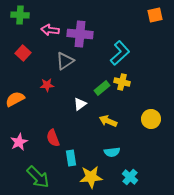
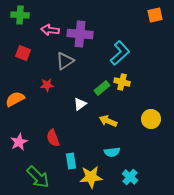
red square: rotated 21 degrees counterclockwise
cyan rectangle: moved 3 px down
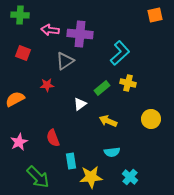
yellow cross: moved 6 px right, 1 px down
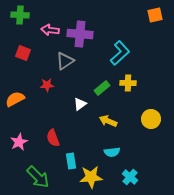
yellow cross: rotated 14 degrees counterclockwise
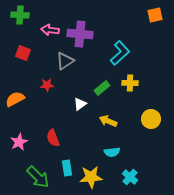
yellow cross: moved 2 px right
cyan rectangle: moved 4 px left, 7 px down
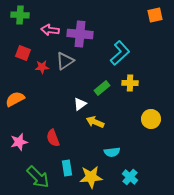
red star: moved 5 px left, 18 px up
yellow arrow: moved 13 px left, 1 px down
pink star: rotated 12 degrees clockwise
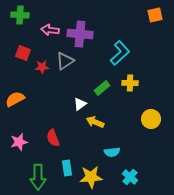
green arrow: rotated 45 degrees clockwise
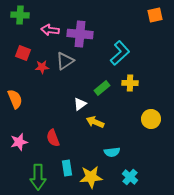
orange semicircle: rotated 96 degrees clockwise
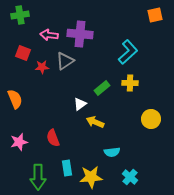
green cross: rotated 12 degrees counterclockwise
pink arrow: moved 1 px left, 5 px down
cyan L-shape: moved 8 px right, 1 px up
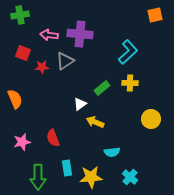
pink star: moved 3 px right
